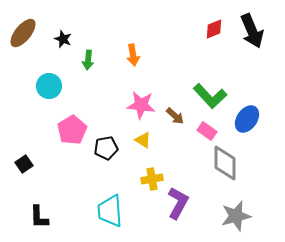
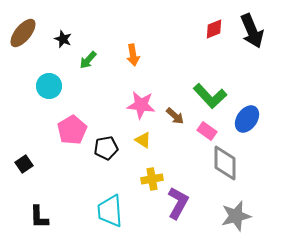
green arrow: rotated 36 degrees clockwise
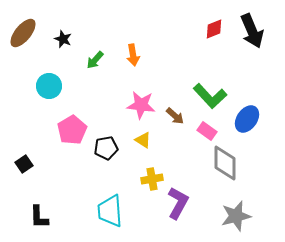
green arrow: moved 7 px right
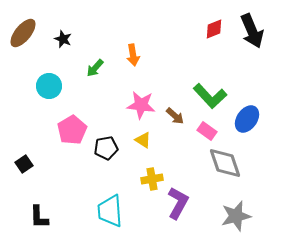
green arrow: moved 8 px down
gray diamond: rotated 18 degrees counterclockwise
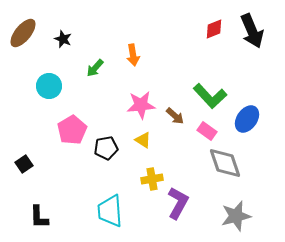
pink star: rotated 12 degrees counterclockwise
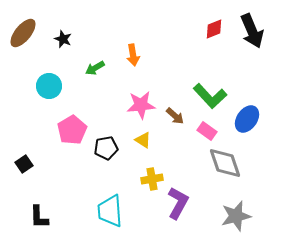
green arrow: rotated 18 degrees clockwise
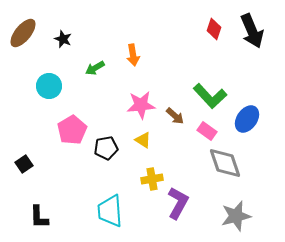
red diamond: rotated 50 degrees counterclockwise
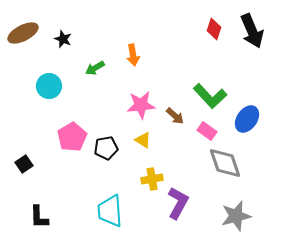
brown ellipse: rotated 24 degrees clockwise
pink pentagon: moved 7 px down
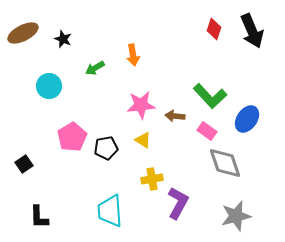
brown arrow: rotated 144 degrees clockwise
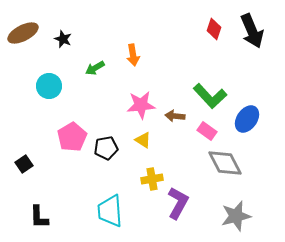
gray diamond: rotated 9 degrees counterclockwise
